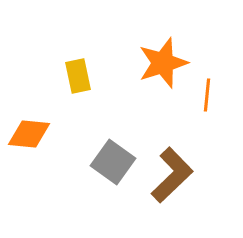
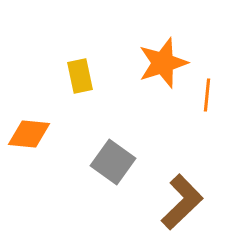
yellow rectangle: moved 2 px right
brown L-shape: moved 10 px right, 27 px down
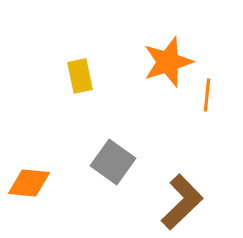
orange star: moved 5 px right, 1 px up
orange diamond: moved 49 px down
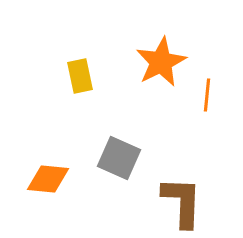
orange star: moved 7 px left; rotated 9 degrees counterclockwise
gray square: moved 6 px right, 4 px up; rotated 12 degrees counterclockwise
orange diamond: moved 19 px right, 4 px up
brown L-shape: rotated 44 degrees counterclockwise
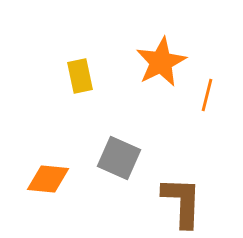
orange line: rotated 8 degrees clockwise
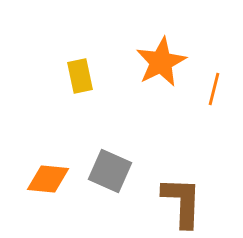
orange line: moved 7 px right, 6 px up
gray square: moved 9 px left, 13 px down
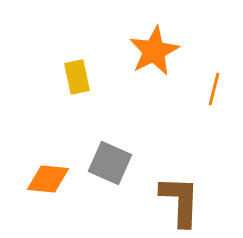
orange star: moved 7 px left, 11 px up
yellow rectangle: moved 3 px left, 1 px down
gray square: moved 8 px up
brown L-shape: moved 2 px left, 1 px up
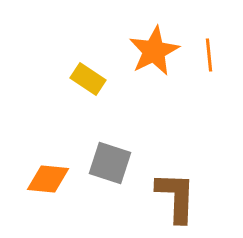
yellow rectangle: moved 11 px right, 2 px down; rotated 44 degrees counterclockwise
orange line: moved 5 px left, 34 px up; rotated 20 degrees counterclockwise
gray square: rotated 6 degrees counterclockwise
brown L-shape: moved 4 px left, 4 px up
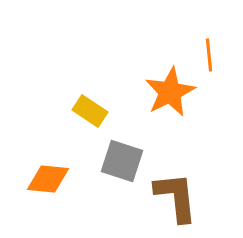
orange star: moved 16 px right, 41 px down
yellow rectangle: moved 2 px right, 32 px down
gray square: moved 12 px right, 2 px up
brown L-shape: rotated 8 degrees counterclockwise
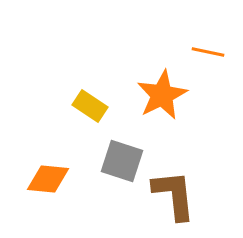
orange line: moved 1 px left, 3 px up; rotated 72 degrees counterclockwise
orange star: moved 8 px left, 3 px down
yellow rectangle: moved 5 px up
brown L-shape: moved 2 px left, 2 px up
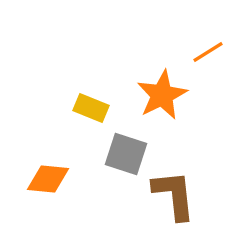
orange line: rotated 44 degrees counterclockwise
yellow rectangle: moved 1 px right, 2 px down; rotated 12 degrees counterclockwise
gray square: moved 4 px right, 7 px up
